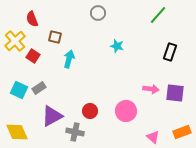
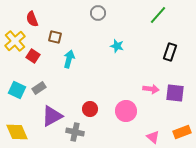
cyan square: moved 2 px left
red circle: moved 2 px up
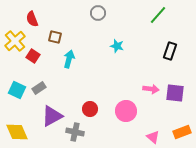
black rectangle: moved 1 px up
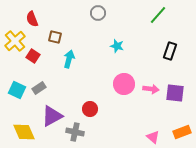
pink circle: moved 2 px left, 27 px up
yellow diamond: moved 7 px right
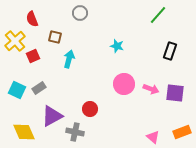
gray circle: moved 18 px left
red square: rotated 32 degrees clockwise
pink arrow: rotated 14 degrees clockwise
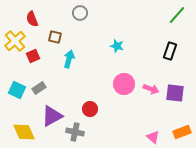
green line: moved 19 px right
